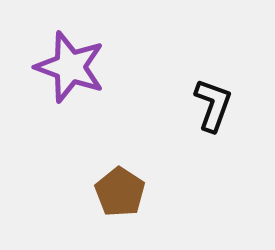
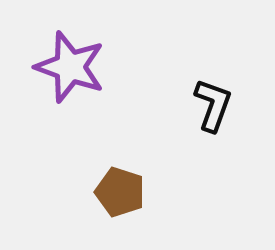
brown pentagon: rotated 15 degrees counterclockwise
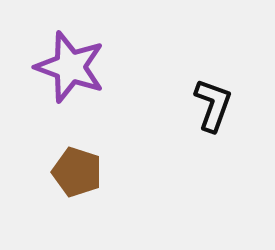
brown pentagon: moved 43 px left, 20 px up
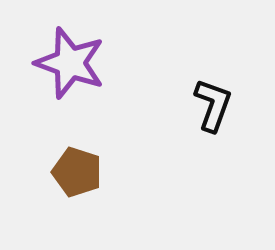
purple star: moved 4 px up
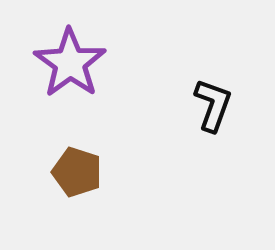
purple star: rotated 16 degrees clockwise
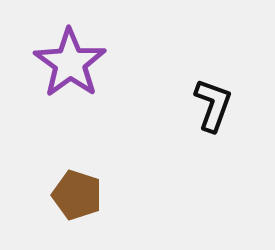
brown pentagon: moved 23 px down
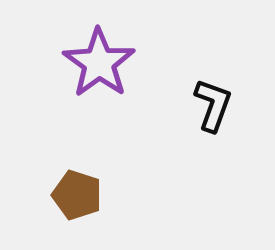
purple star: moved 29 px right
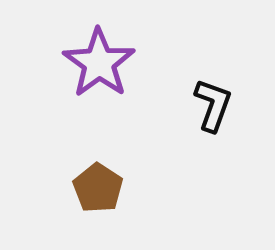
brown pentagon: moved 21 px right, 7 px up; rotated 15 degrees clockwise
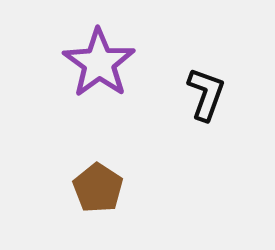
black L-shape: moved 7 px left, 11 px up
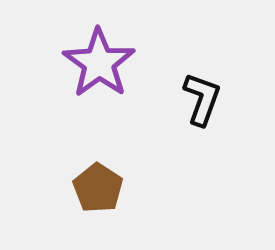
black L-shape: moved 4 px left, 5 px down
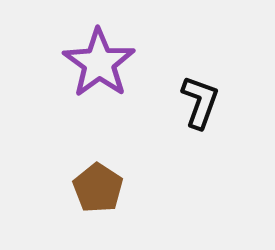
black L-shape: moved 2 px left, 3 px down
